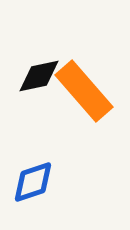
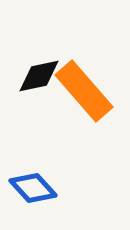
blue diamond: moved 6 px down; rotated 66 degrees clockwise
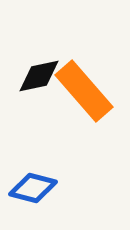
blue diamond: rotated 33 degrees counterclockwise
